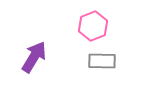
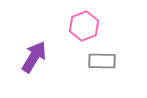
pink hexagon: moved 9 px left
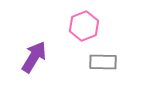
gray rectangle: moved 1 px right, 1 px down
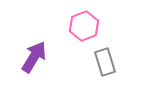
gray rectangle: moved 2 px right; rotated 72 degrees clockwise
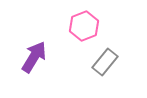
gray rectangle: rotated 56 degrees clockwise
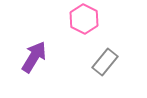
pink hexagon: moved 7 px up; rotated 12 degrees counterclockwise
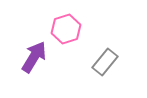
pink hexagon: moved 18 px left, 10 px down; rotated 16 degrees clockwise
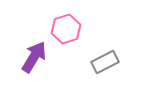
gray rectangle: rotated 24 degrees clockwise
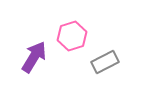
pink hexagon: moved 6 px right, 7 px down
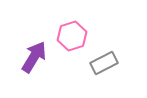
gray rectangle: moved 1 px left, 1 px down
